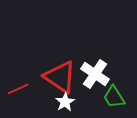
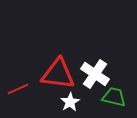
red triangle: moved 2 px left, 3 px up; rotated 27 degrees counterclockwise
green trapezoid: rotated 135 degrees clockwise
white star: moved 5 px right
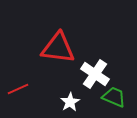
red triangle: moved 26 px up
green trapezoid: rotated 10 degrees clockwise
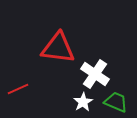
green trapezoid: moved 2 px right, 5 px down
white star: moved 13 px right
